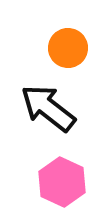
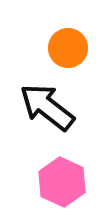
black arrow: moved 1 px left, 1 px up
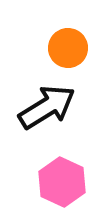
black arrow: rotated 110 degrees clockwise
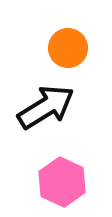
black arrow: moved 1 px left
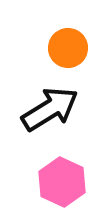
black arrow: moved 4 px right, 2 px down
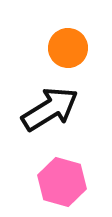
pink hexagon: rotated 9 degrees counterclockwise
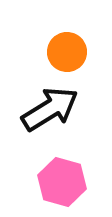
orange circle: moved 1 px left, 4 px down
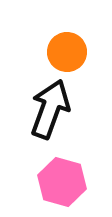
black arrow: rotated 38 degrees counterclockwise
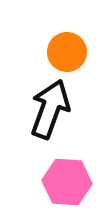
pink hexagon: moved 5 px right; rotated 12 degrees counterclockwise
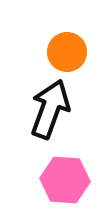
pink hexagon: moved 2 px left, 2 px up
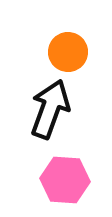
orange circle: moved 1 px right
